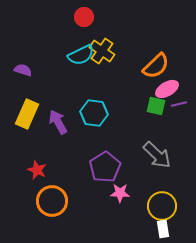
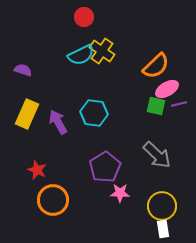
orange circle: moved 1 px right, 1 px up
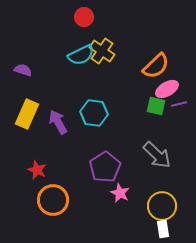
pink star: rotated 24 degrees clockwise
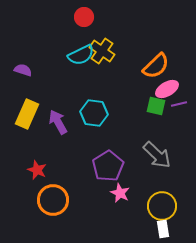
purple pentagon: moved 3 px right, 1 px up
